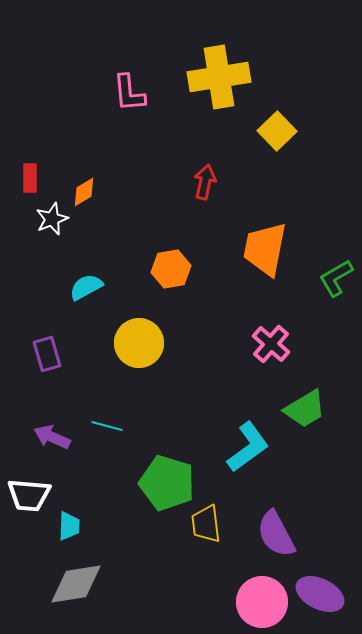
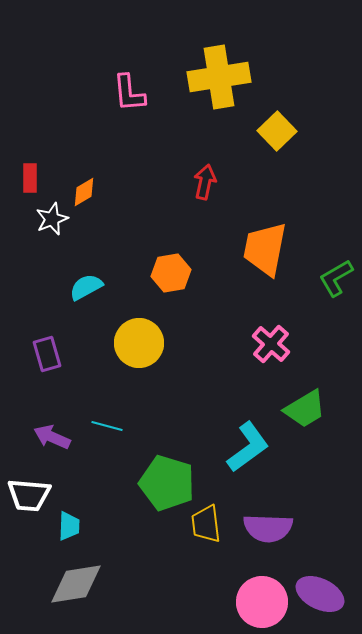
orange hexagon: moved 4 px down
purple semicircle: moved 8 px left, 6 px up; rotated 60 degrees counterclockwise
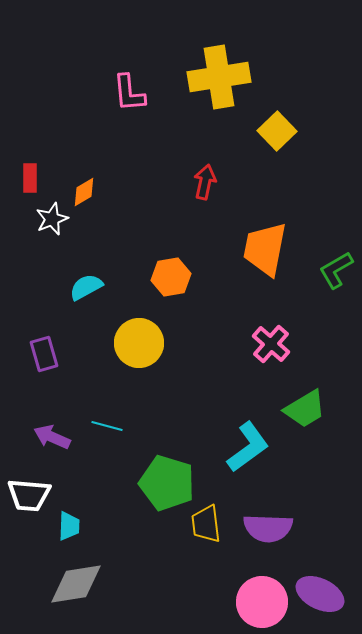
orange hexagon: moved 4 px down
green L-shape: moved 8 px up
purple rectangle: moved 3 px left
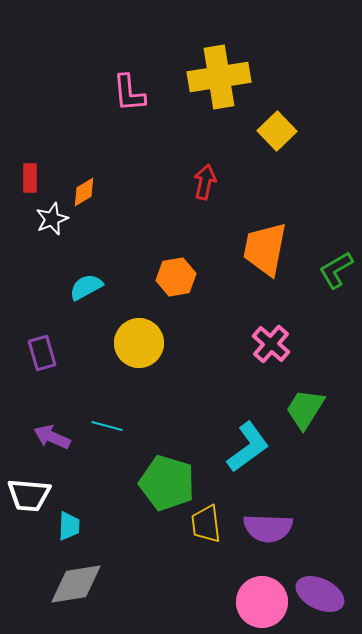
orange hexagon: moved 5 px right
purple rectangle: moved 2 px left, 1 px up
green trapezoid: rotated 153 degrees clockwise
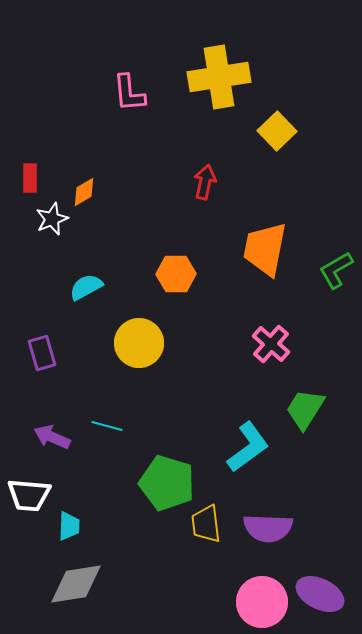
orange hexagon: moved 3 px up; rotated 9 degrees clockwise
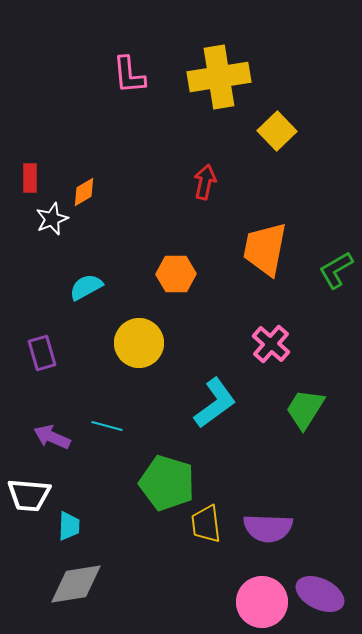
pink L-shape: moved 18 px up
cyan L-shape: moved 33 px left, 44 px up
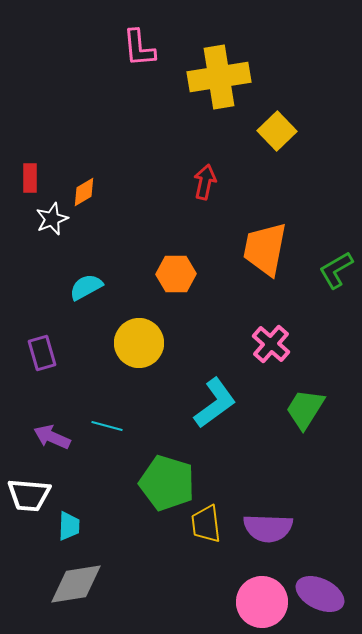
pink L-shape: moved 10 px right, 27 px up
